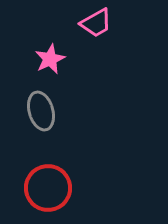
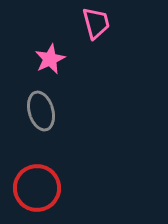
pink trapezoid: rotated 76 degrees counterclockwise
red circle: moved 11 px left
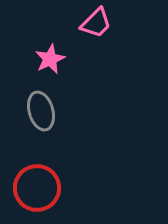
pink trapezoid: rotated 60 degrees clockwise
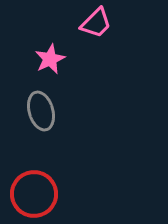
red circle: moved 3 px left, 6 px down
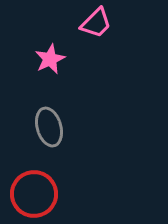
gray ellipse: moved 8 px right, 16 px down
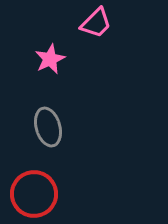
gray ellipse: moved 1 px left
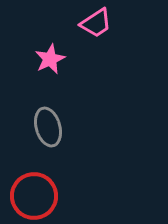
pink trapezoid: rotated 12 degrees clockwise
red circle: moved 2 px down
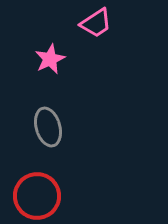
red circle: moved 3 px right
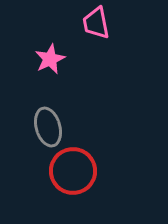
pink trapezoid: rotated 112 degrees clockwise
red circle: moved 36 px right, 25 px up
